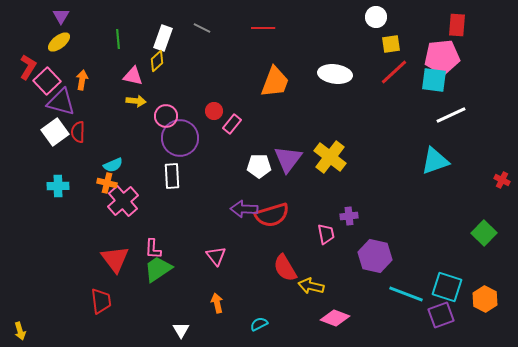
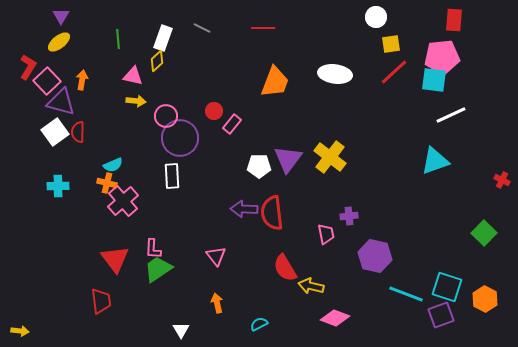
red rectangle at (457, 25): moved 3 px left, 5 px up
red semicircle at (272, 215): moved 2 px up; rotated 100 degrees clockwise
yellow arrow at (20, 331): rotated 66 degrees counterclockwise
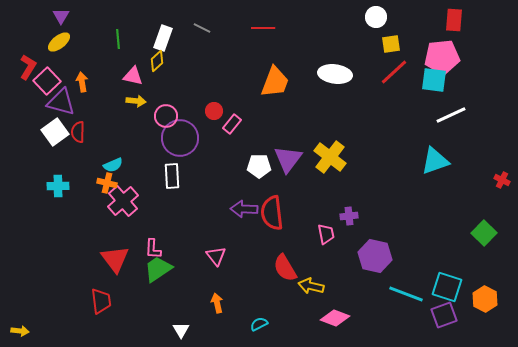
orange arrow at (82, 80): moved 2 px down; rotated 18 degrees counterclockwise
purple square at (441, 315): moved 3 px right
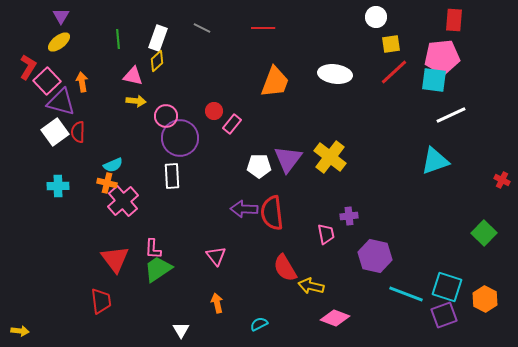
white rectangle at (163, 38): moved 5 px left
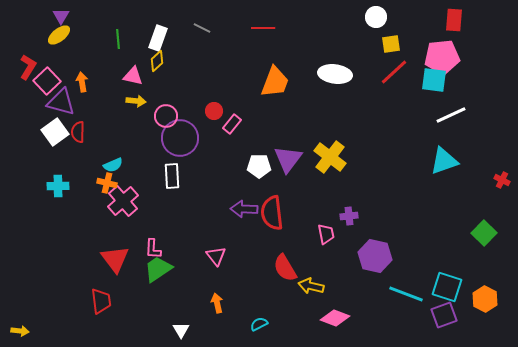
yellow ellipse at (59, 42): moved 7 px up
cyan triangle at (435, 161): moved 9 px right
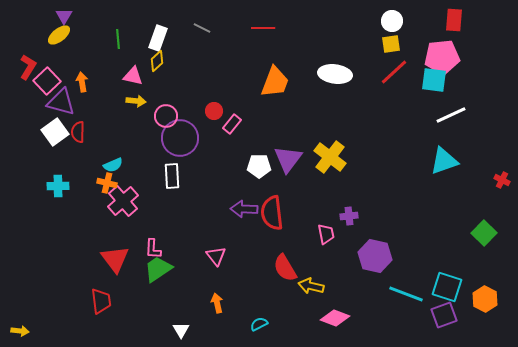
purple triangle at (61, 16): moved 3 px right
white circle at (376, 17): moved 16 px right, 4 px down
